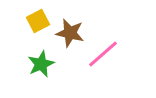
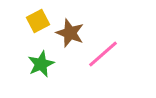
brown star: rotated 8 degrees clockwise
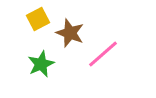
yellow square: moved 2 px up
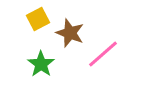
green star: rotated 12 degrees counterclockwise
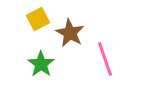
brown star: rotated 8 degrees clockwise
pink line: moved 2 px right, 5 px down; rotated 68 degrees counterclockwise
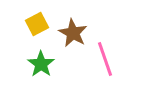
yellow square: moved 1 px left, 5 px down
brown star: moved 3 px right
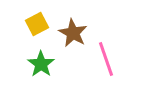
pink line: moved 1 px right
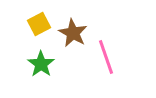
yellow square: moved 2 px right
pink line: moved 2 px up
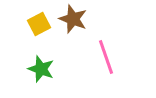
brown star: moved 14 px up; rotated 8 degrees counterclockwise
green star: moved 5 px down; rotated 16 degrees counterclockwise
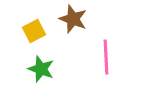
yellow square: moved 5 px left, 7 px down
pink line: rotated 16 degrees clockwise
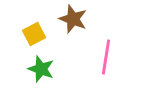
yellow square: moved 3 px down
pink line: rotated 12 degrees clockwise
